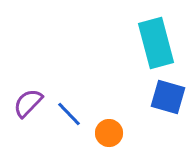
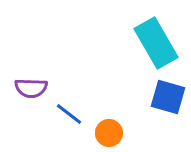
cyan rectangle: rotated 15 degrees counterclockwise
purple semicircle: moved 3 px right, 15 px up; rotated 132 degrees counterclockwise
blue line: rotated 8 degrees counterclockwise
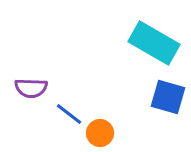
cyan rectangle: moved 2 px left; rotated 30 degrees counterclockwise
orange circle: moved 9 px left
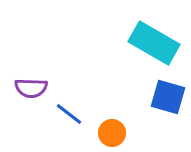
orange circle: moved 12 px right
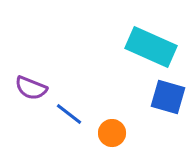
cyan rectangle: moved 3 px left, 4 px down; rotated 6 degrees counterclockwise
purple semicircle: rotated 20 degrees clockwise
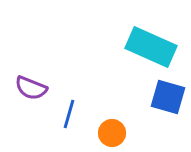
blue line: rotated 68 degrees clockwise
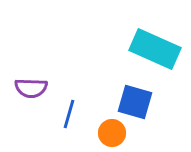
cyan rectangle: moved 4 px right, 2 px down
purple semicircle: rotated 20 degrees counterclockwise
blue square: moved 33 px left, 5 px down
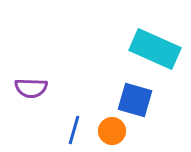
blue square: moved 2 px up
blue line: moved 5 px right, 16 px down
orange circle: moved 2 px up
